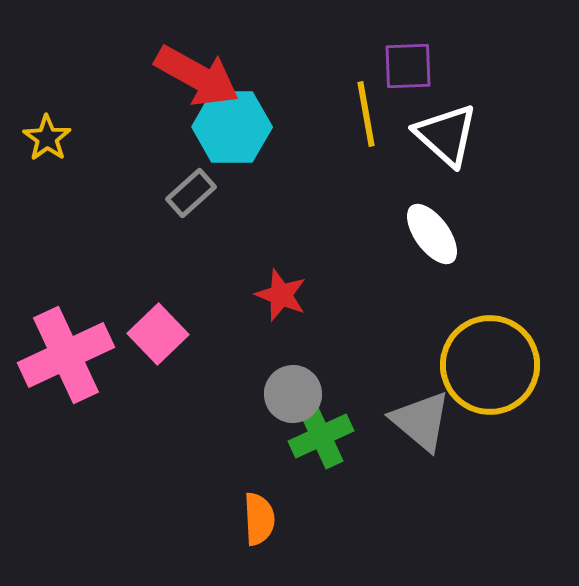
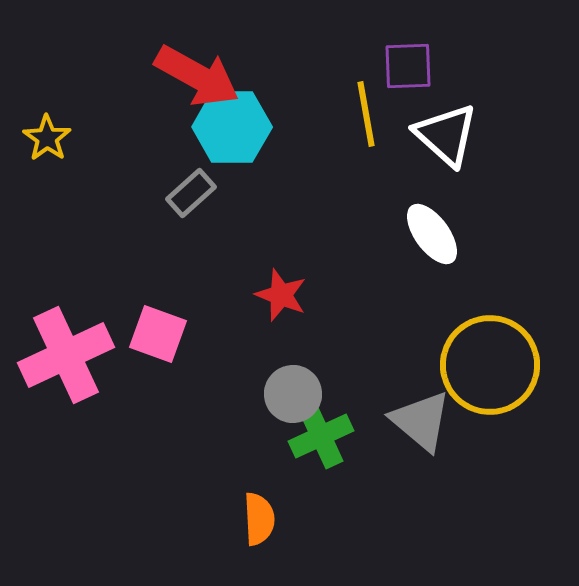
pink square: rotated 26 degrees counterclockwise
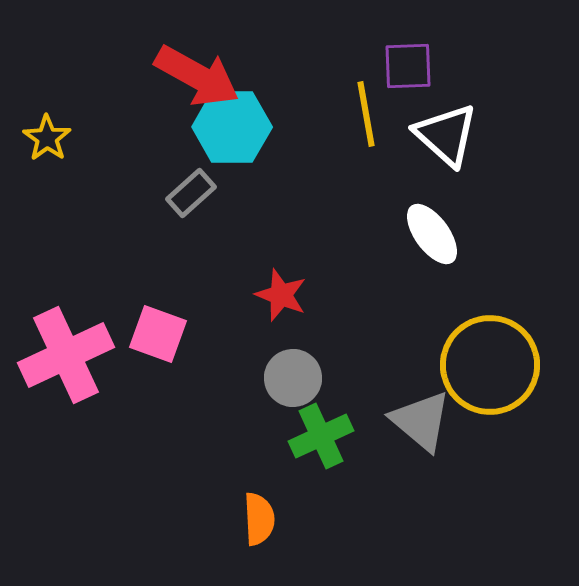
gray circle: moved 16 px up
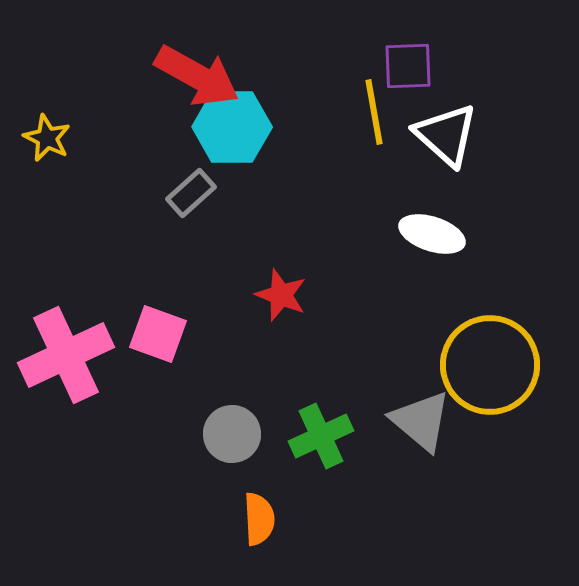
yellow line: moved 8 px right, 2 px up
yellow star: rotated 9 degrees counterclockwise
white ellipse: rotated 36 degrees counterclockwise
gray circle: moved 61 px left, 56 px down
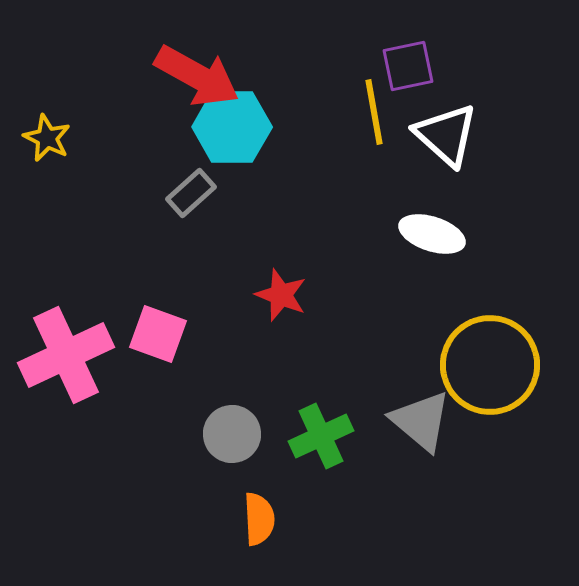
purple square: rotated 10 degrees counterclockwise
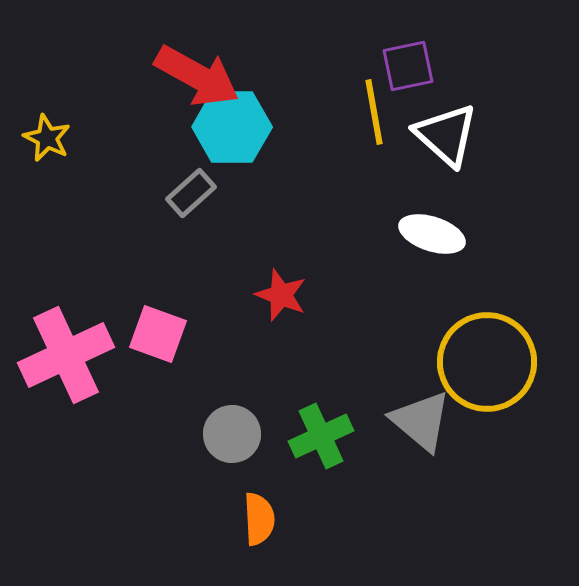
yellow circle: moved 3 px left, 3 px up
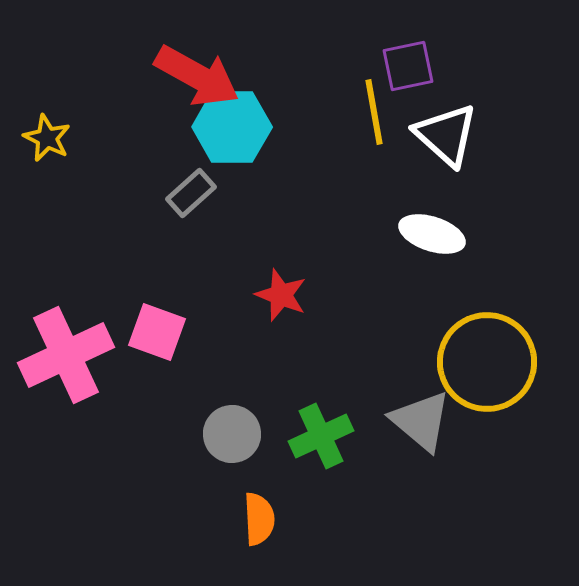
pink square: moved 1 px left, 2 px up
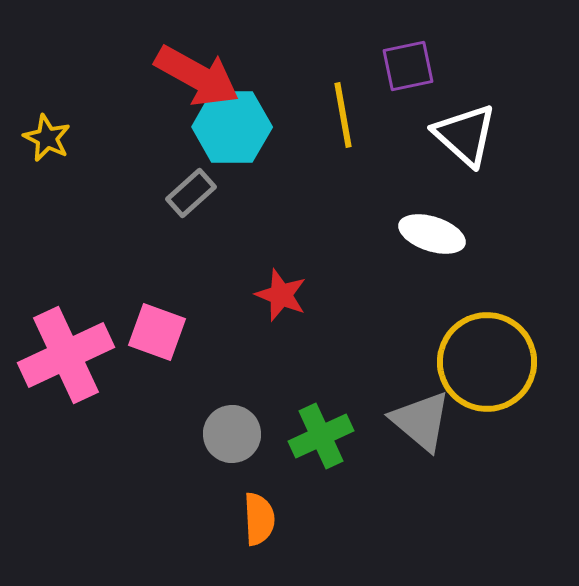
yellow line: moved 31 px left, 3 px down
white triangle: moved 19 px right
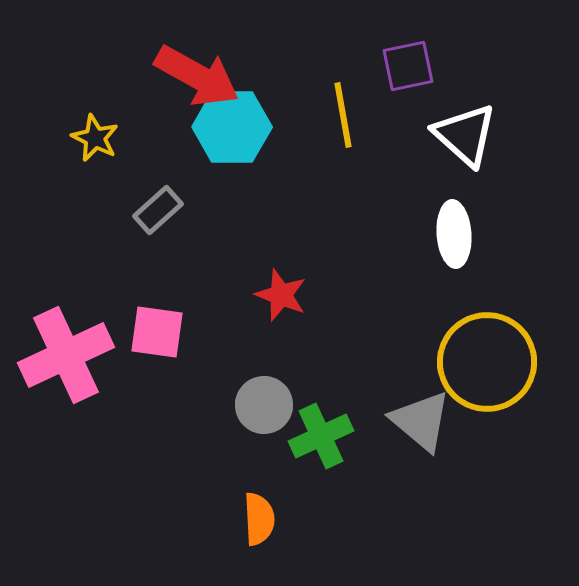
yellow star: moved 48 px right
gray rectangle: moved 33 px left, 17 px down
white ellipse: moved 22 px right; rotated 68 degrees clockwise
pink square: rotated 12 degrees counterclockwise
gray circle: moved 32 px right, 29 px up
